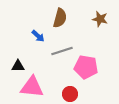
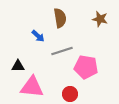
brown semicircle: rotated 24 degrees counterclockwise
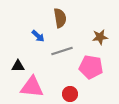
brown star: moved 18 px down; rotated 21 degrees counterclockwise
pink pentagon: moved 5 px right
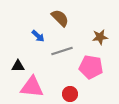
brown semicircle: rotated 36 degrees counterclockwise
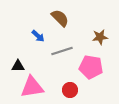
pink triangle: rotated 15 degrees counterclockwise
red circle: moved 4 px up
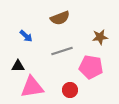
brown semicircle: rotated 114 degrees clockwise
blue arrow: moved 12 px left
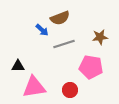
blue arrow: moved 16 px right, 6 px up
gray line: moved 2 px right, 7 px up
pink triangle: moved 2 px right
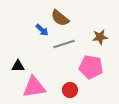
brown semicircle: rotated 60 degrees clockwise
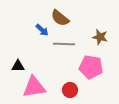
brown star: rotated 21 degrees clockwise
gray line: rotated 20 degrees clockwise
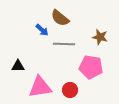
pink triangle: moved 6 px right
